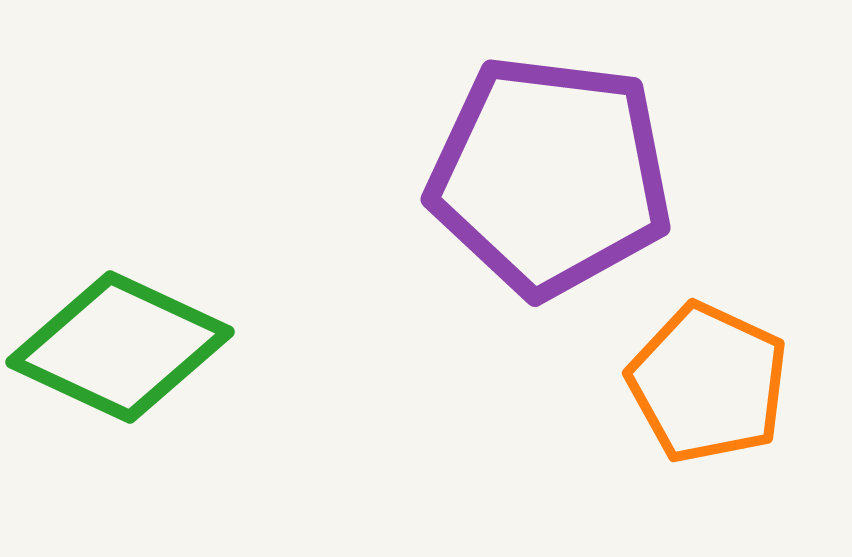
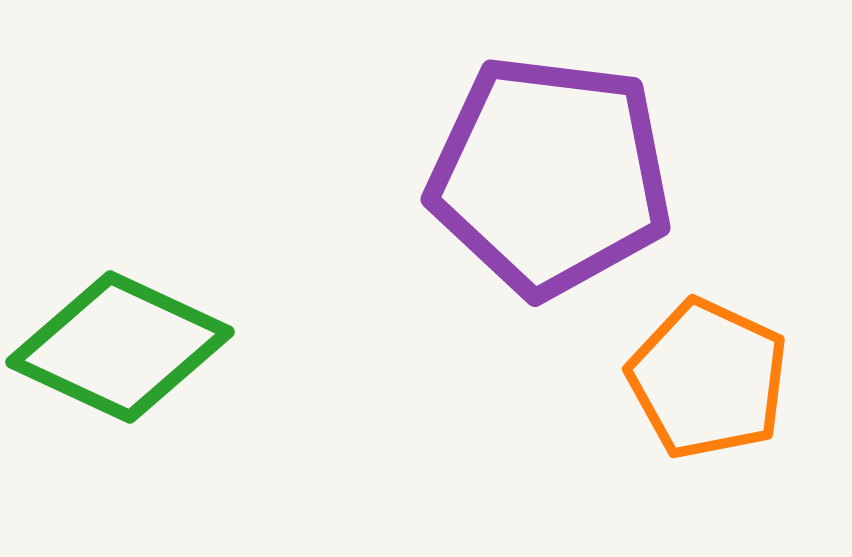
orange pentagon: moved 4 px up
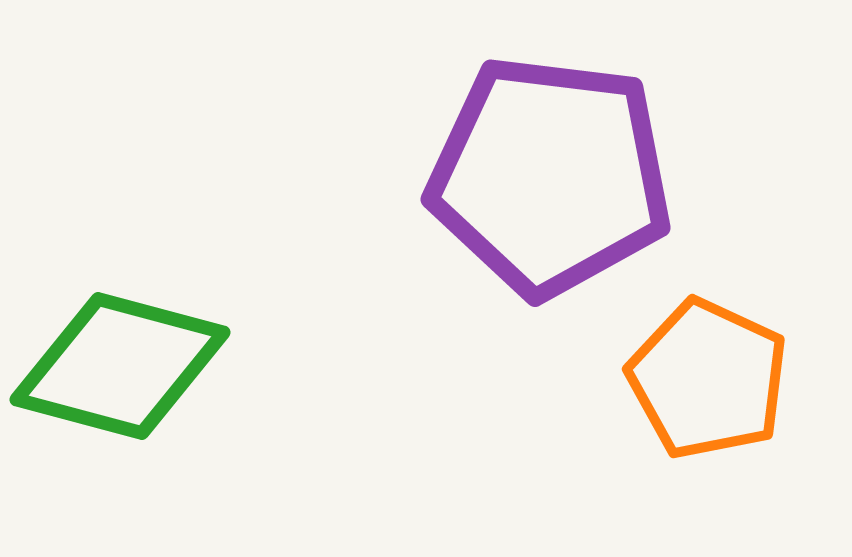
green diamond: moved 19 px down; rotated 10 degrees counterclockwise
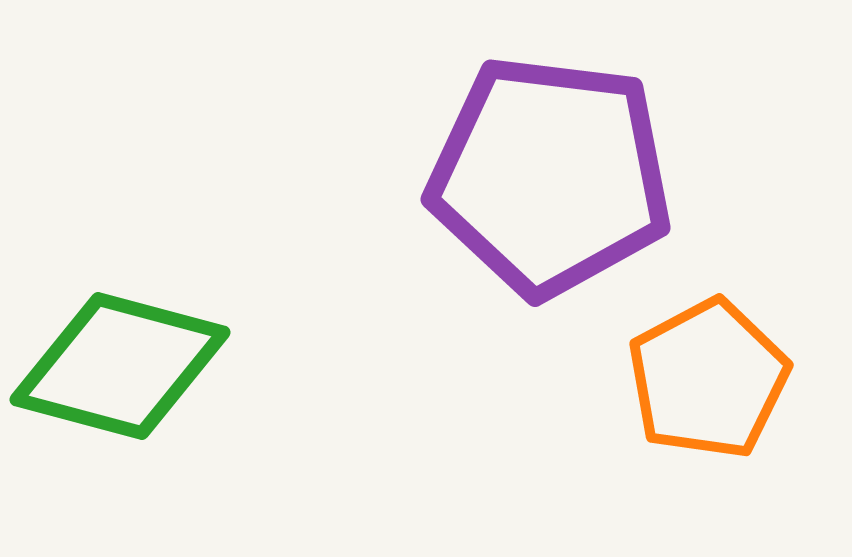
orange pentagon: rotated 19 degrees clockwise
